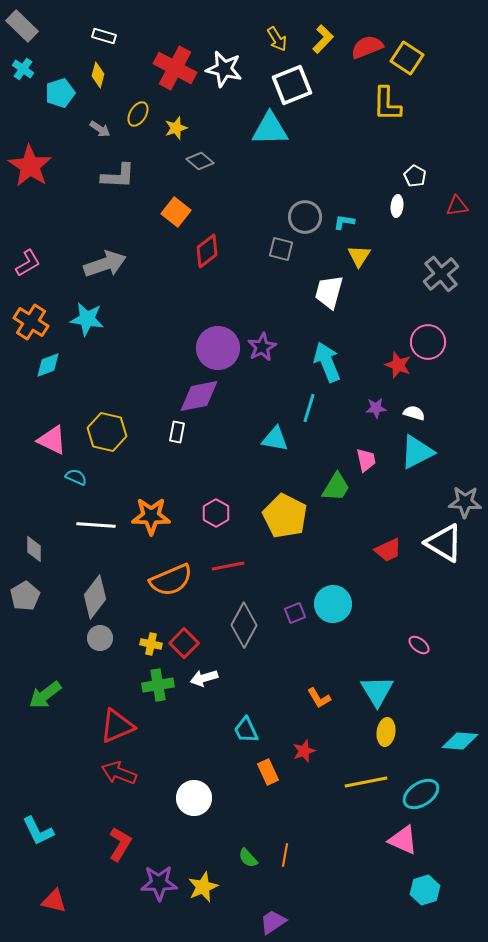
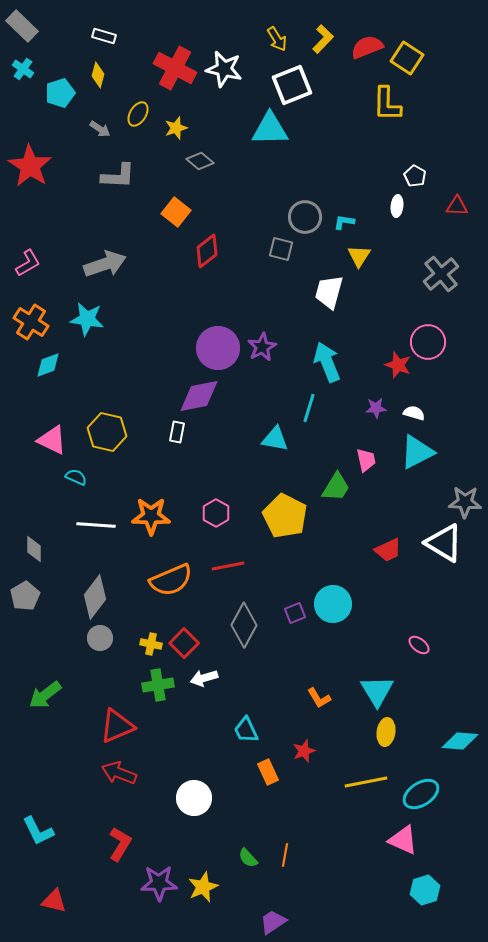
red triangle at (457, 206): rotated 10 degrees clockwise
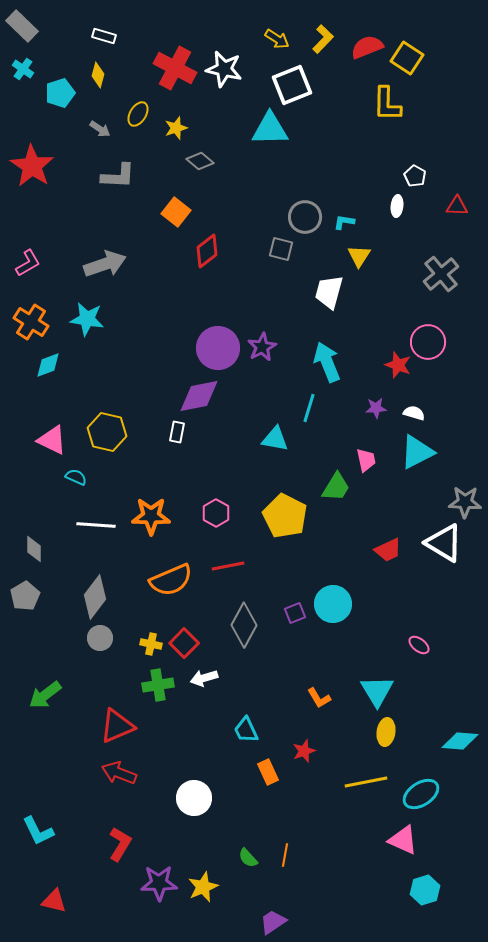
yellow arrow at (277, 39): rotated 25 degrees counterclockwise
red star at (30, 166): moved 2 px right
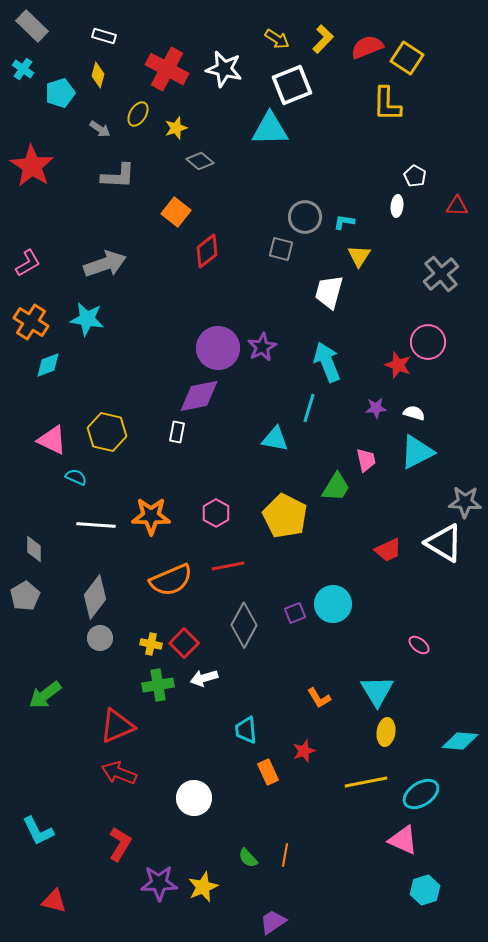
gray rectangle at (22, 26): moved 10 px right
red cross at (175, 68): moved 8 px left, 1 px down
cyan trapezoid at (246, 730): rotated 20 degrees clockwise
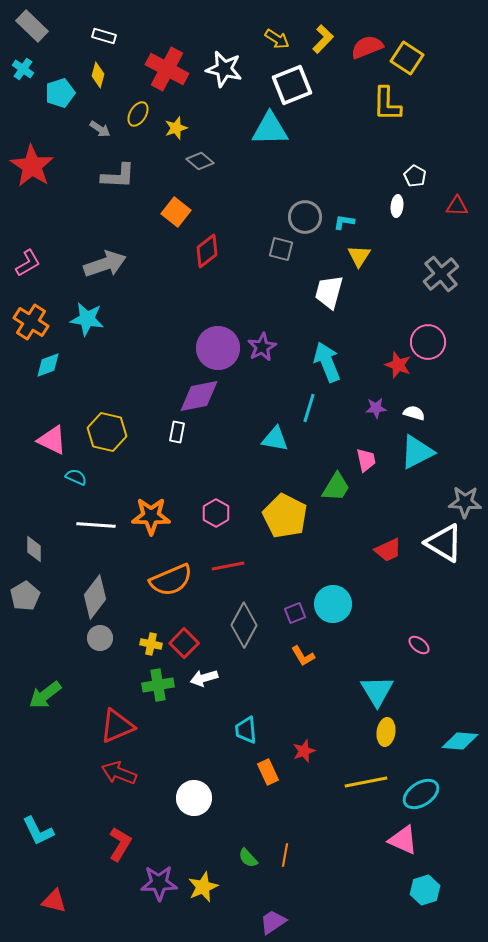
orange L-shape at (319, 698): moved 16 px left, 42 px up
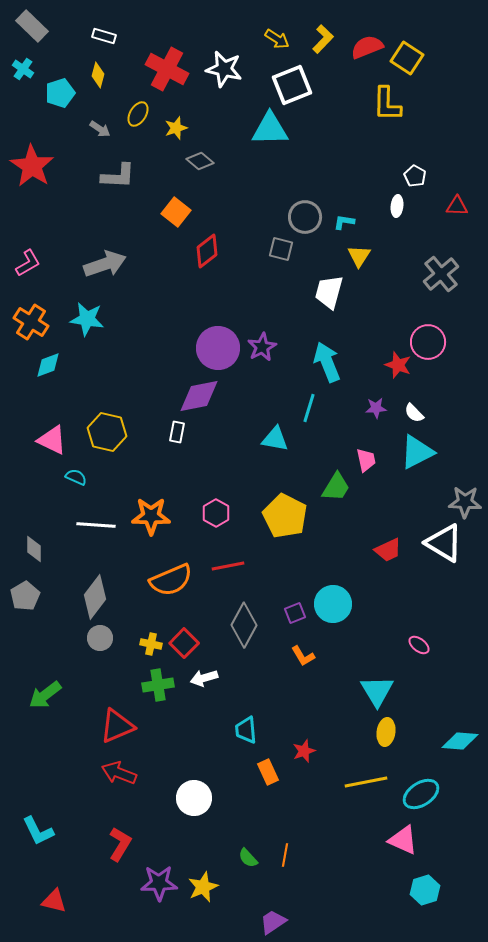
white semicircle at (414, 413): rotated 150 degrees counterclockwise
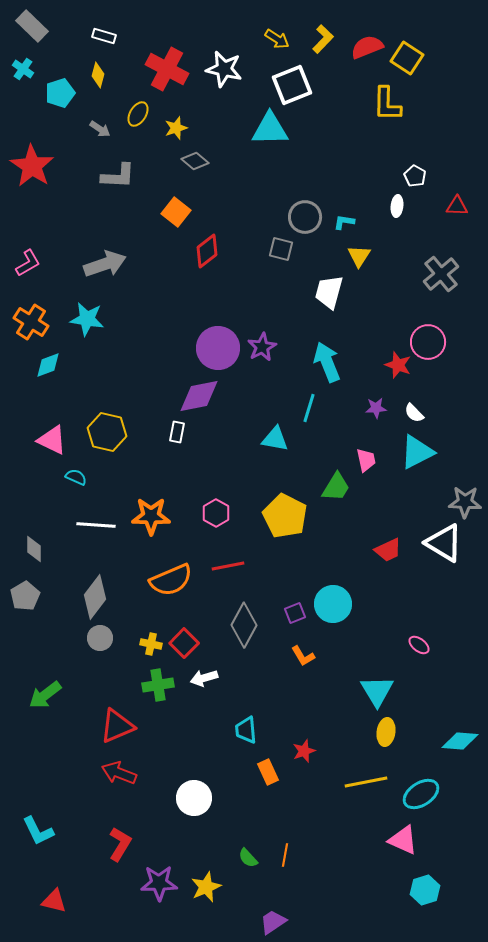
gray diamond at (200, 161): moved 5 px left
yellow star at (203, 887): moved 3 px right
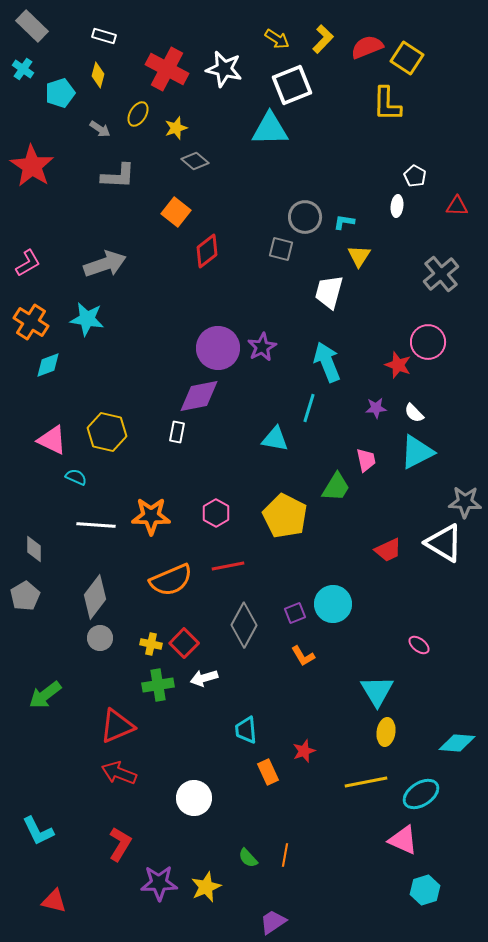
cyan diamond at (460, 741): moved 3 px left, 2 px down
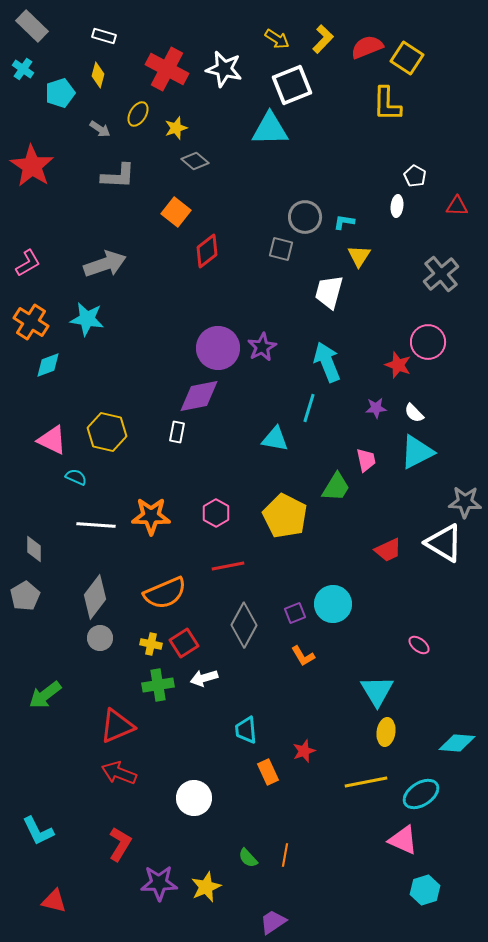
orange semicircle at (171, 580): moved 6 px left, 13 px down
red square at (184, 643): rotated 12 degrees clockwise
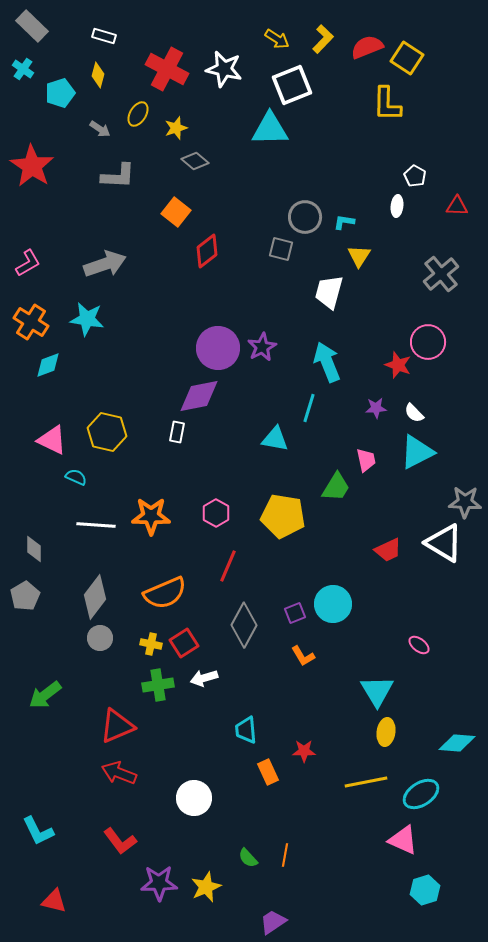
yellow pentagon at (285, 516): moved 2 px left; rotated 18 degrees counterclockwise
red line at (228, 566): rotated 56 degrees counterclockwise
red star at (304, 751): rotated 20 degrees clockwise
red L-shape at (120, 844): moved 3 px up; rotated 112 degrees clockwise
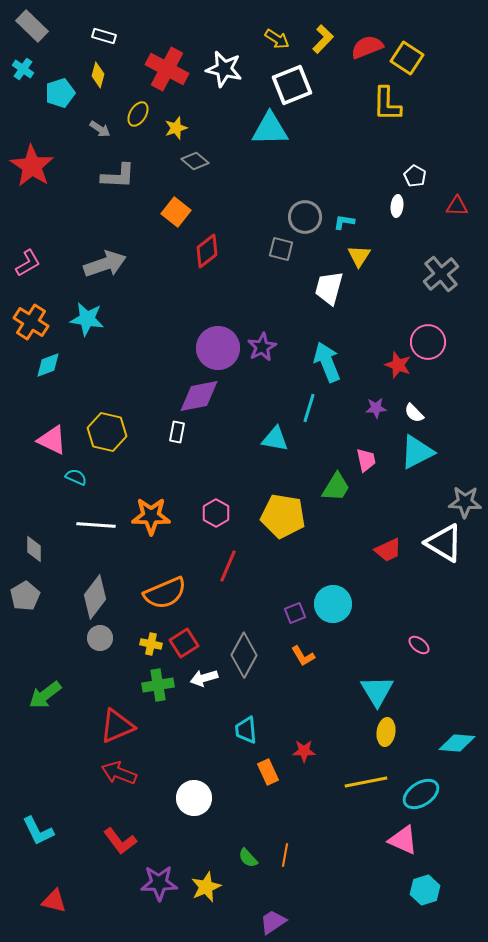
white trapezoid at (329, 292): moved 4 px up
gray diamond at (244, 625): moved 30 px down
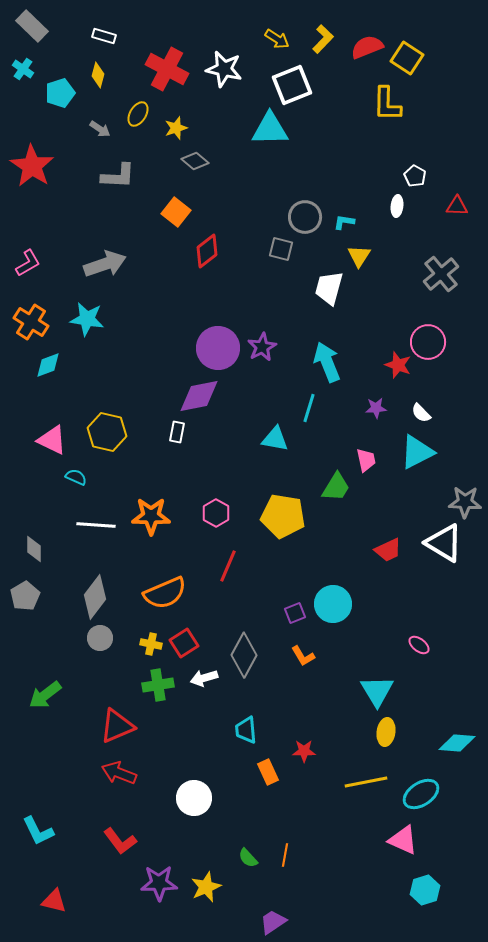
white semicircle at (414, 413): moved 7 px right
